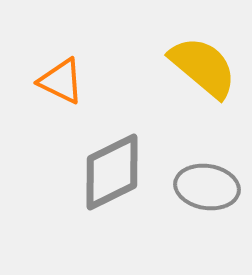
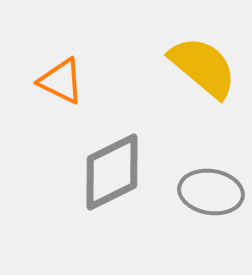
gray ellipse: moved 4 px right, 5 px down
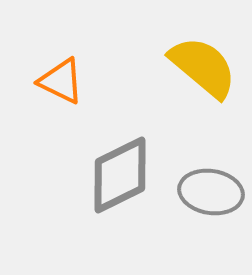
gray diamond: moved 8 px right, 3 px down
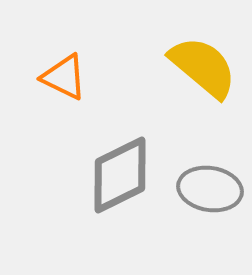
orange triangle: moved 3 px right, 4 px up
gray ellipse: moved 1 px left, 3 px up
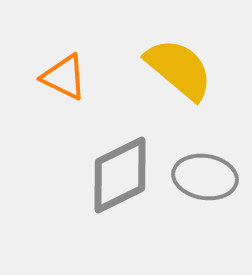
yellow semicircle: moved 24 px left, 2 px down
gray ellipse: moved 5 px left, 12 px up
